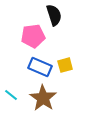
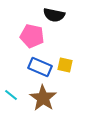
black semicircle: rotated 120 degrees clockwise
pink pentagon: moved 1 px left; rotated 20 degrees clockwise
yellow square: rotated 28 degrees clockwise
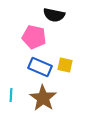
pink pentagon: moved 2 px right, 1 px down
cyan line: rotated 56 degrees clockwise
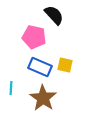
black semicircle: rotated 145 degrees counterclockwise
cyan line: moved 7 px up
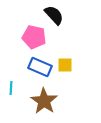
yellow square: rotated 14 degrees counterclockwise
brown star: moved 1 px right, 3 px down
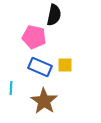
black semicircle: rotated 55 degrees clockwise
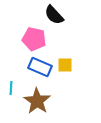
black semicircle: rotated 125 degrees clockwise
pink pentagon: moved 2 px down
brown star: moved 7 px left
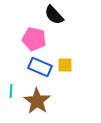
cyan line: moved 3 px down
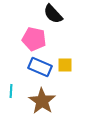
black semicircle: moved 1 px left, 1 px up
brown star: moved 5 px right
